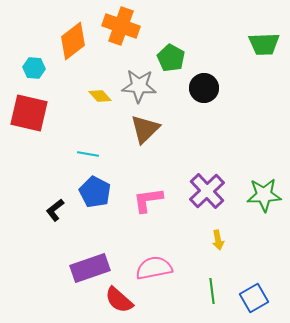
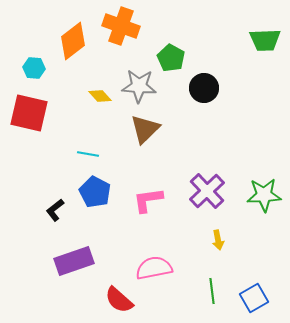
green trapezoid: moved 1 px right, 4 px up
purple rectangle: moved 16 px left, 7 px up
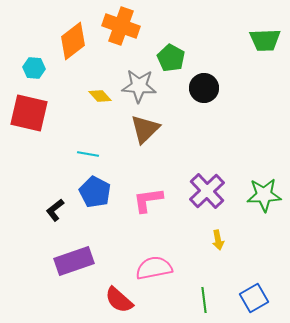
green line: moved 8 px left, 9 px down
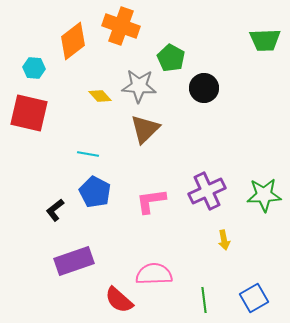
purple cross: rotated 18 degrees clockwise
pink L-shape: moved 3 px right, 1 px down
yellow arrow: moved 6 px right
pink semicircle: moved 6 px down; rotated 9 degrees clockwise
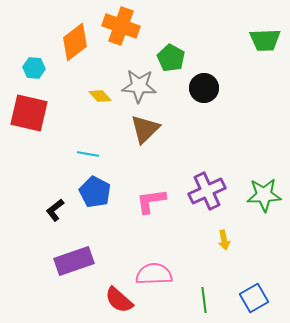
orange diamond: moved 2 px right, 1 px down
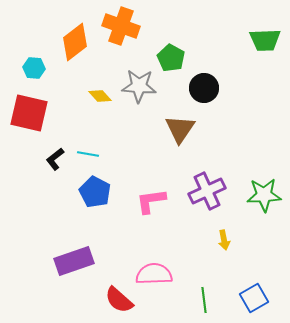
brown triangle: moved 35 px right; rotated 12 degrees counterclockwise
black L-shape: moved 51 px up
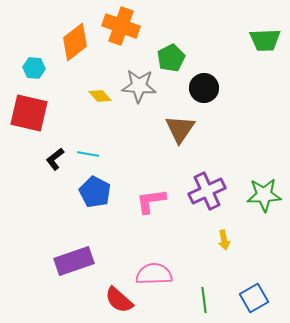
green pentagon: rotated 16 degrees clockwise
